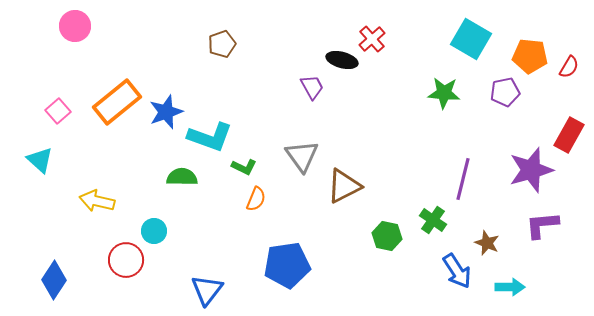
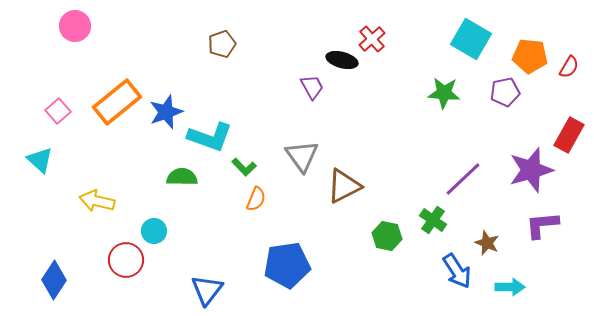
green L-shape: rotated 20 degrees clockwise
purple line: rotated 33 degrees clockwise
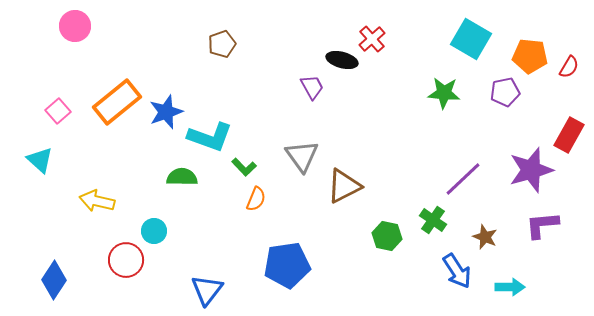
brown star: moved 2 px left, 6 px up
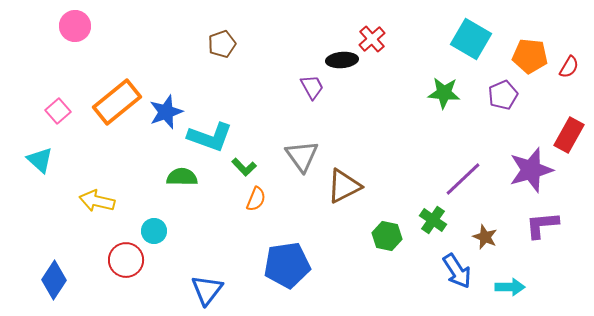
black ellipse: rotated 20 degrees counterclockwise
purple pentagon: moved 2 px left, 3 px down; rotated 12 degrees counterclockwise
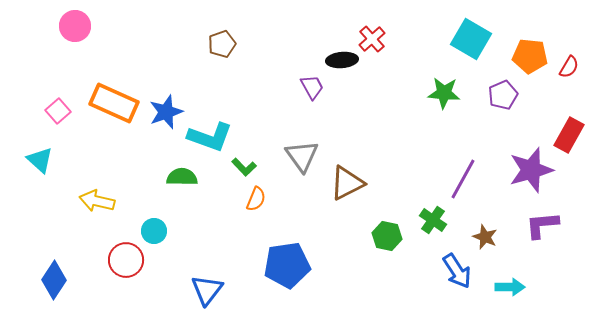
orange rectangle: moved 3 px left, 1 px down; rotated 63 degrees clockwise
purple line: rotated 18 degrees counterclockwise
brown triangle: moved 3 px right, 3 px up
